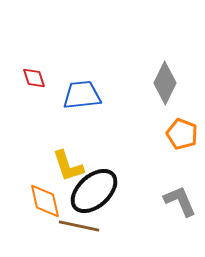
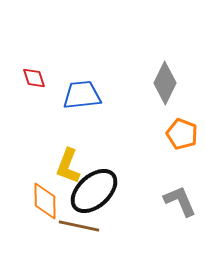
yellow L-shape: rotated 39 degrees clockwise
orange diamond: rotated 12 degrees clockwise
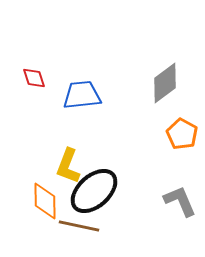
gray diamond: rotated 27 degrees clockwise
orange pentagon: rotated 8 degrees clockwise
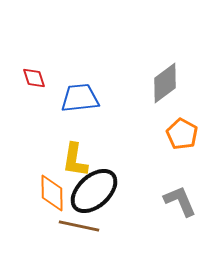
blue trapezoid: moved 2 px left, 3 px down
yellow L-shape: moved 7 px right, 6 px up; rotated 12 degrees counterclockwise
orange diamond: moved 7 px right, 8 px up
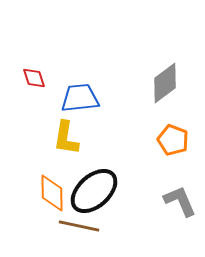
orange pentagon: moved 9 px left, 6 px down; rotated 8 degrees counterclockwise
yellow L-shape: moved 9 px left, 22 px up
